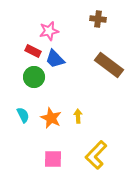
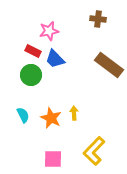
green circle: moved 3 px left, 2 px up
yellow arrow: moved 4 px left, 3 px up
yellow L-shape: moved 2 px left, 4 px up
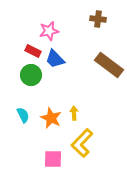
yellow L-shape: moved 12 px left, 8 px up
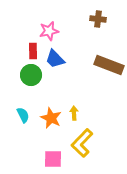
red rectangle: rotated 63 degrees clockwise
brown rectangle: rotated 16 degrees counterclockwise
